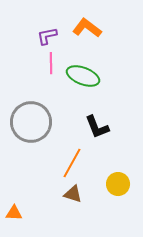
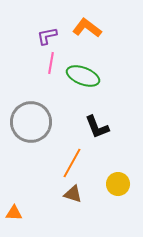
pink line: rotated 10 degrees clockwise
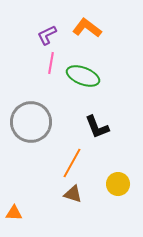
purple L-shape: moved 1 px up; rotated 15 degrees counterclockwise
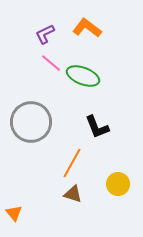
purple L-shape: moved 2 px left, 1 px up
pink line: rotated 60 degrees counterclockwise
orange triangle: rotated 48 degrees clockwise
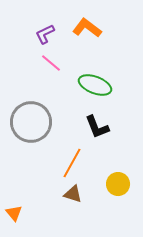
green ellipse: moved 12 px right, 9 px down
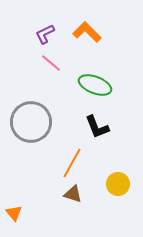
orange L-shape: moved 4 px down; rotated 8 degrees clockwise
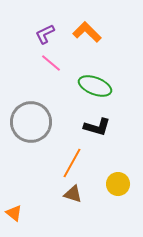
green ellipse: moved 1 px down
black L-shape: rotated 52 degrees counterclockwise
orange triangle: rotated 12 degrees counterclockwise
